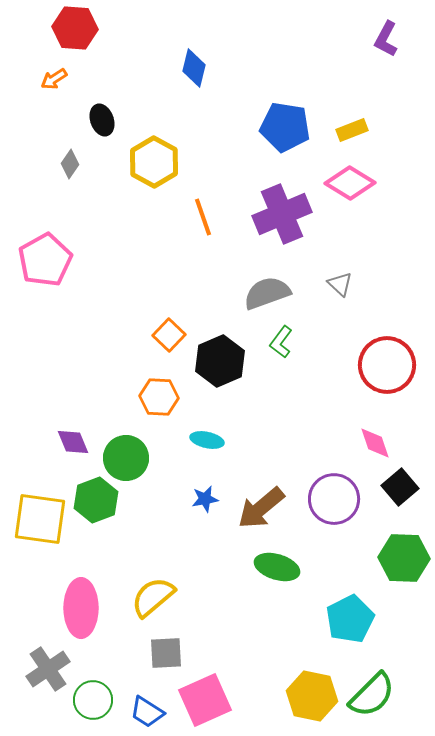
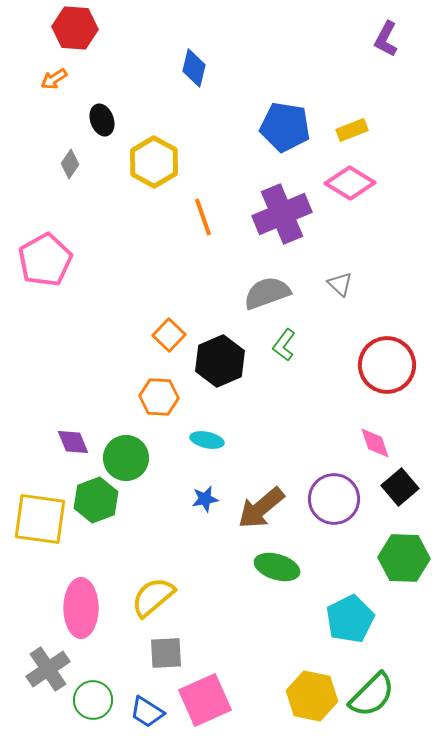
green L-shape at (281, 342): moved 3 px right, 3 px down
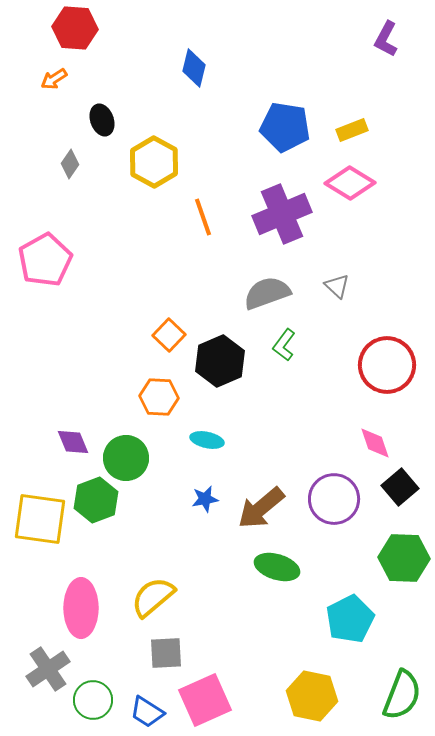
gray triangle at (340, 284): moved 3 px left, 2 px down
green semicircle at (372, 695): moved 30 px right; rotated 24 degrees counterclockwise
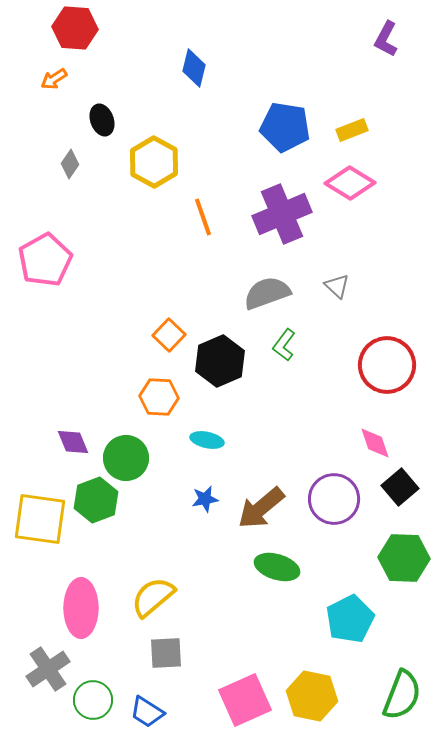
pink square at (205, 700): moved 40 px right
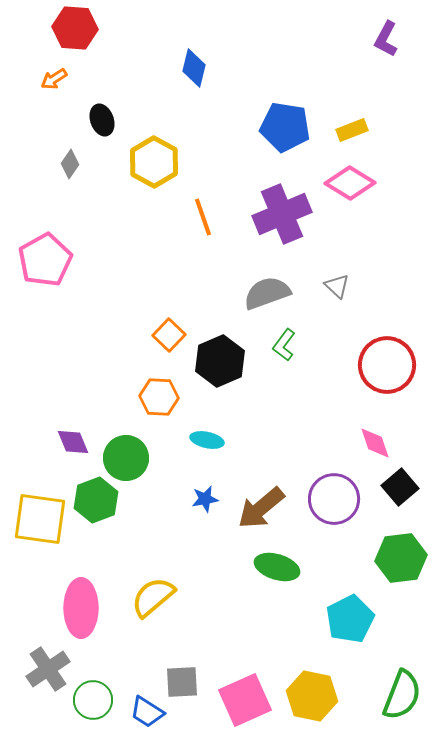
green hexagon at (404, 558): moved 3 px left; rotated 9 degrees counterclockwise
gray square at (166, 653): moved 16 px right, 29 px down
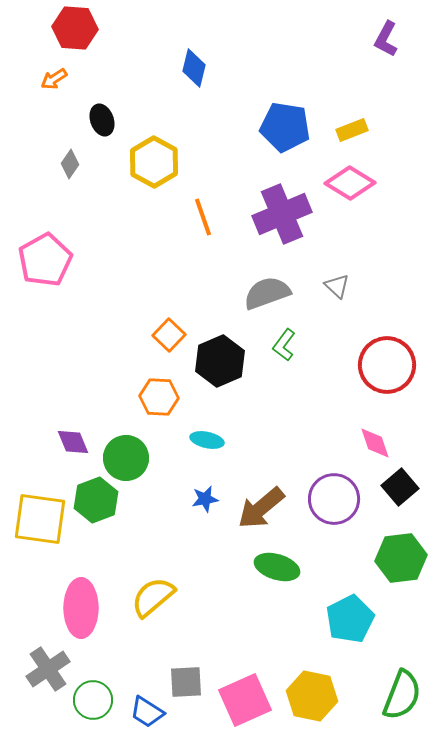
gray square at (182, 682): moved 4 px right
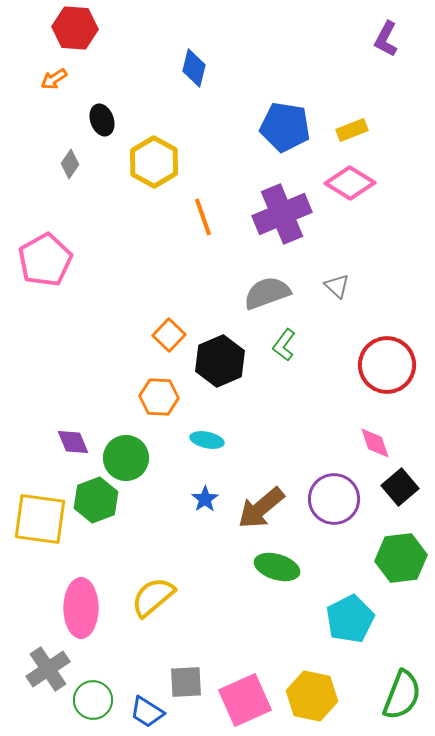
blue star at (205, 499): rotated 24 degrees counterclockwise
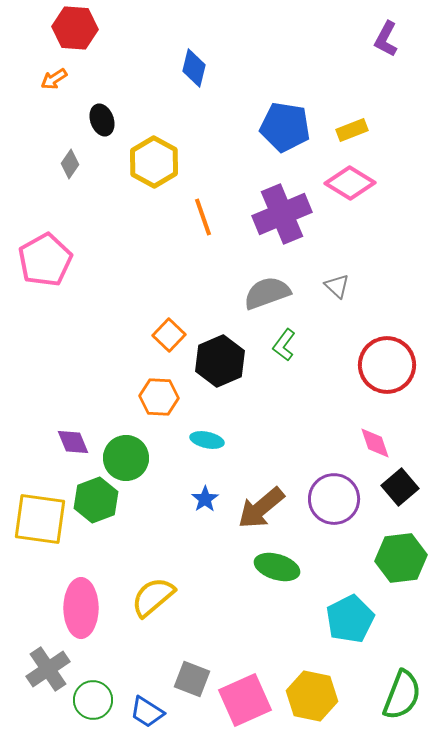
gray square at (186, 682): moved 6 px right, 3 px up; rotated 24 degrees clockwise
